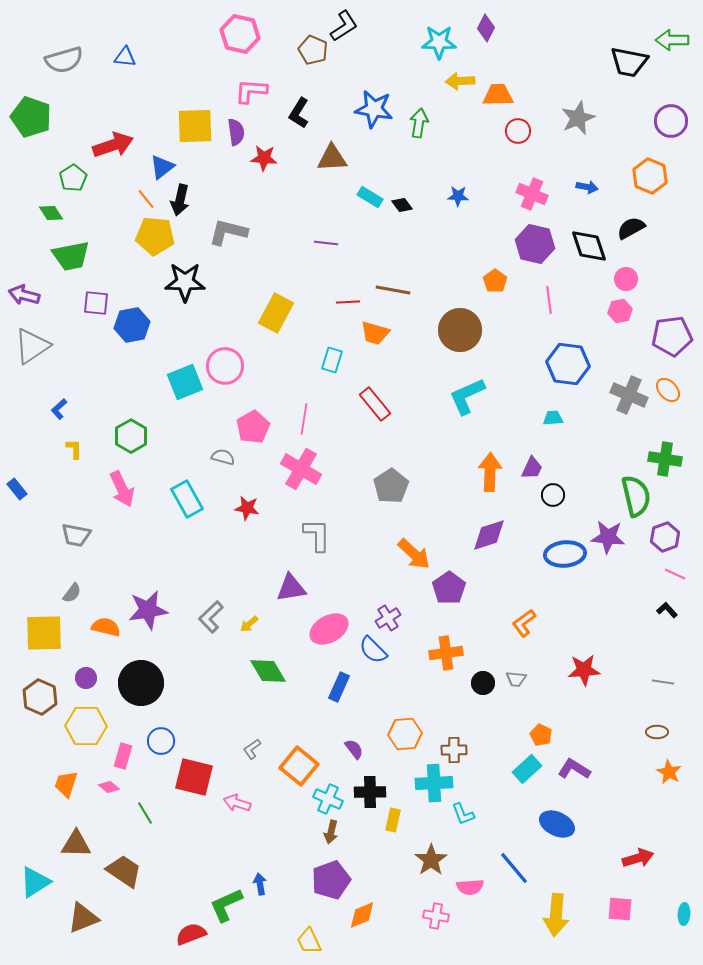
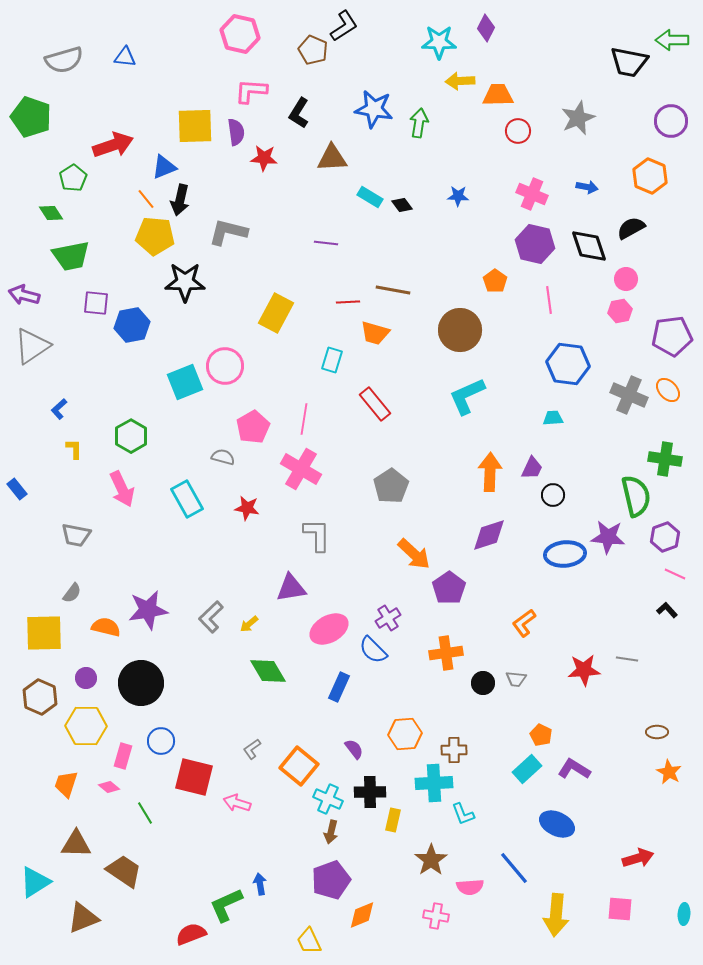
blue triangle at (162, 167): moved 2 px right; rotated 16 degrees clockwise
gray line at (663, 682): moved 36 px left, 23 px up
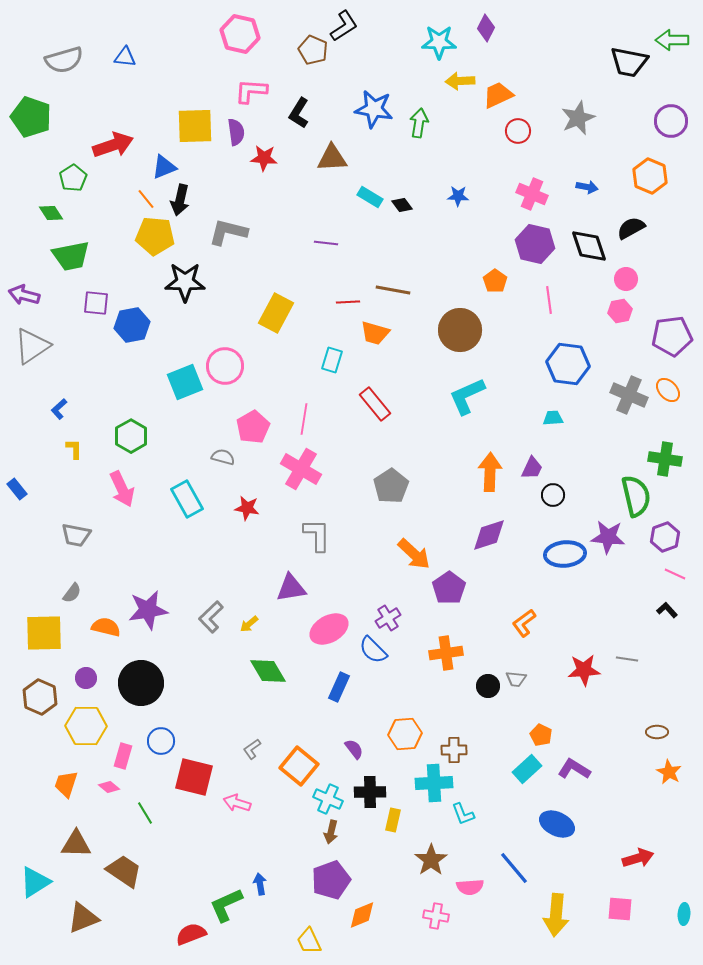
orange trapezoid at (498, 95): rotated 24 degrees counterclockwise
black circle at (483, 683): moved 5 px right, 3 px down
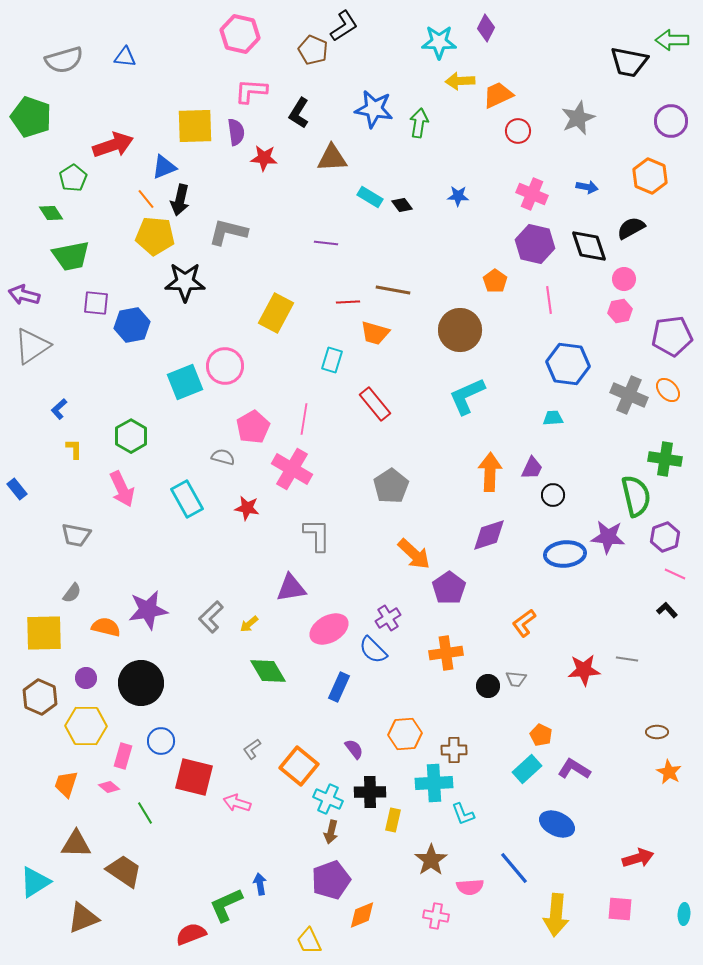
pink circle at (626, 279): moved 2 px left
pink cross at (301, 469): moved 9 px left
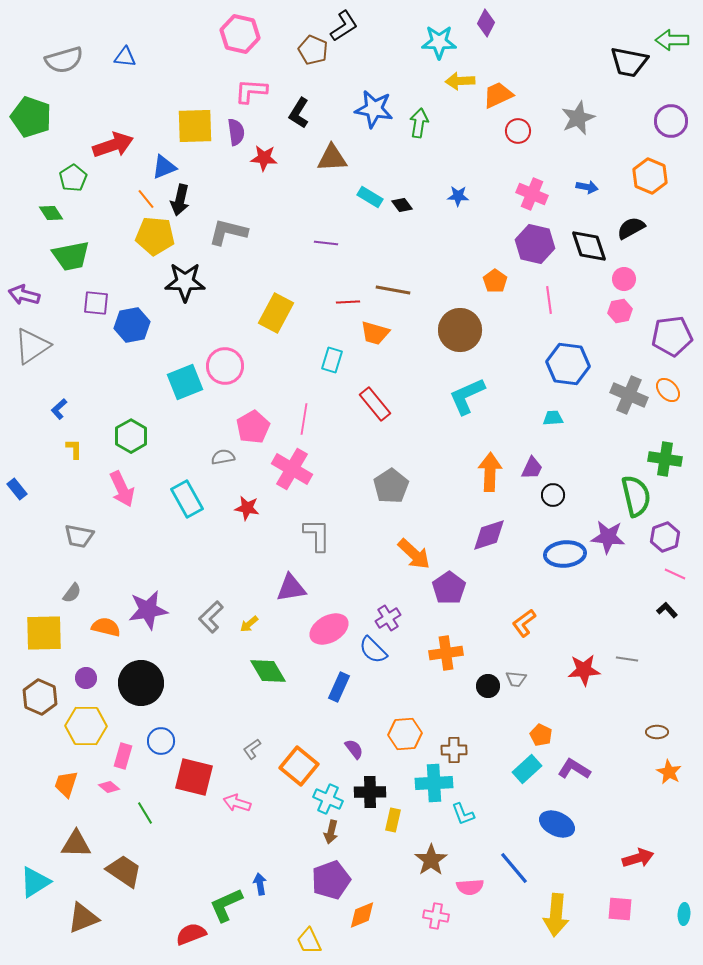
purple diamond at (486, 28): moved 5 px up
gray semicircle at (223, 457): rotated 25 degrees counterclockwise
gray trapezoid at (76, 535): moved 3 px right, 1 px down
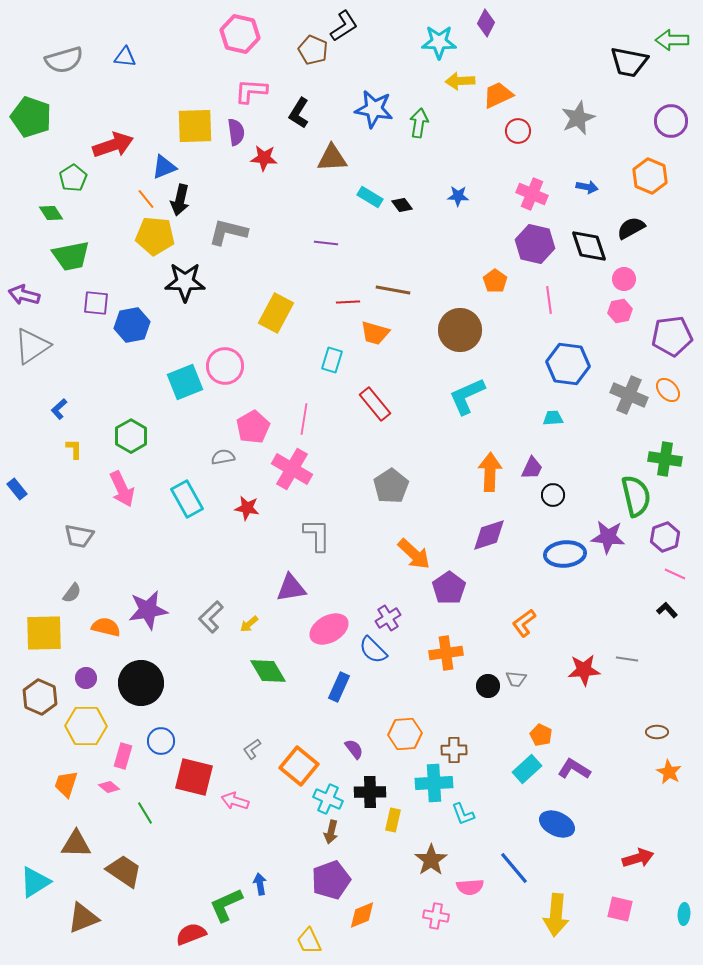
pink arrow at (237, 803): moved 2 px left, 2 px up
pink square at (620, 909): rotated 8 degrees clockwise
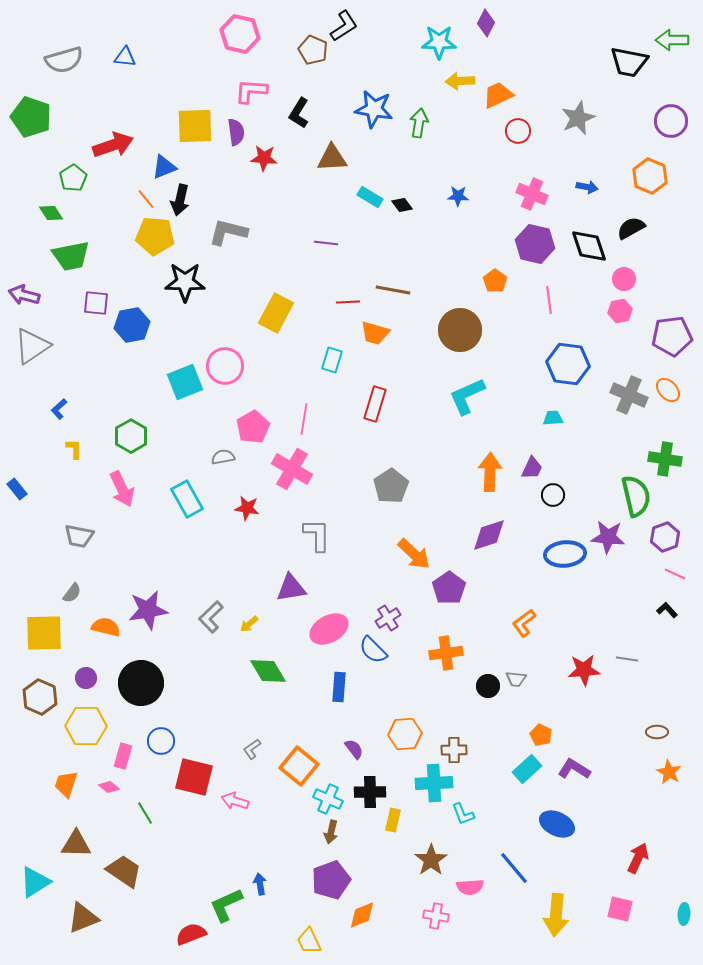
red rectangle at (375, 404): rotated 56 degrees clockwise
blue rectangle at (339, 687): rotated 20 degrees counterclockwise
red arrow at (638, 858): rotated 48 degrees counterclockwise
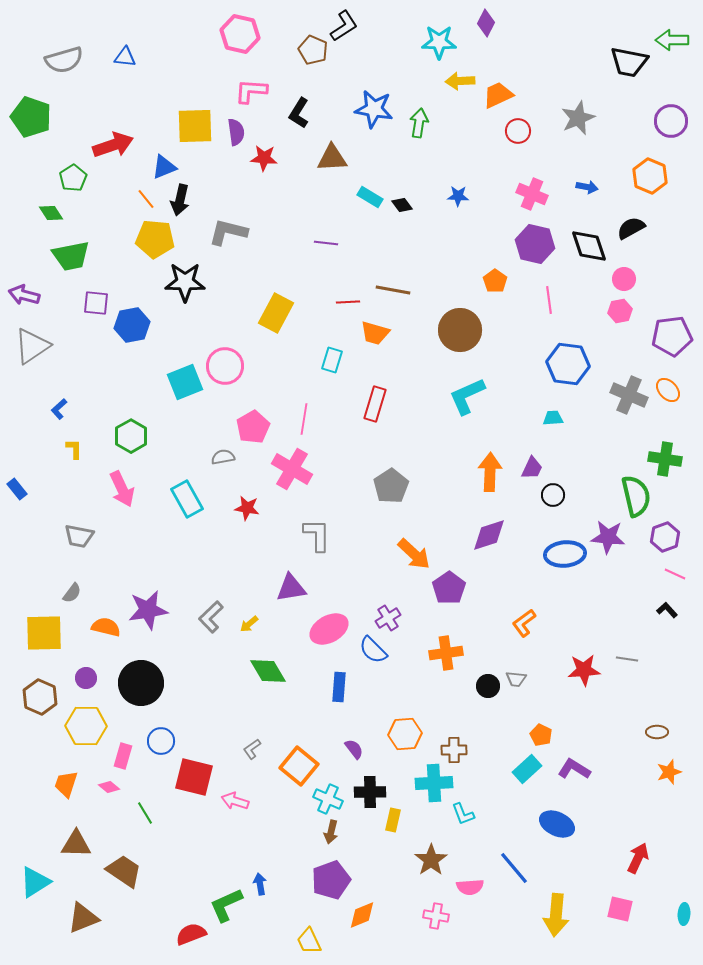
yellow pentagon at (155, 236): moved 3 px down
orange star at (669, 772): rotated 25 degrees clockwise
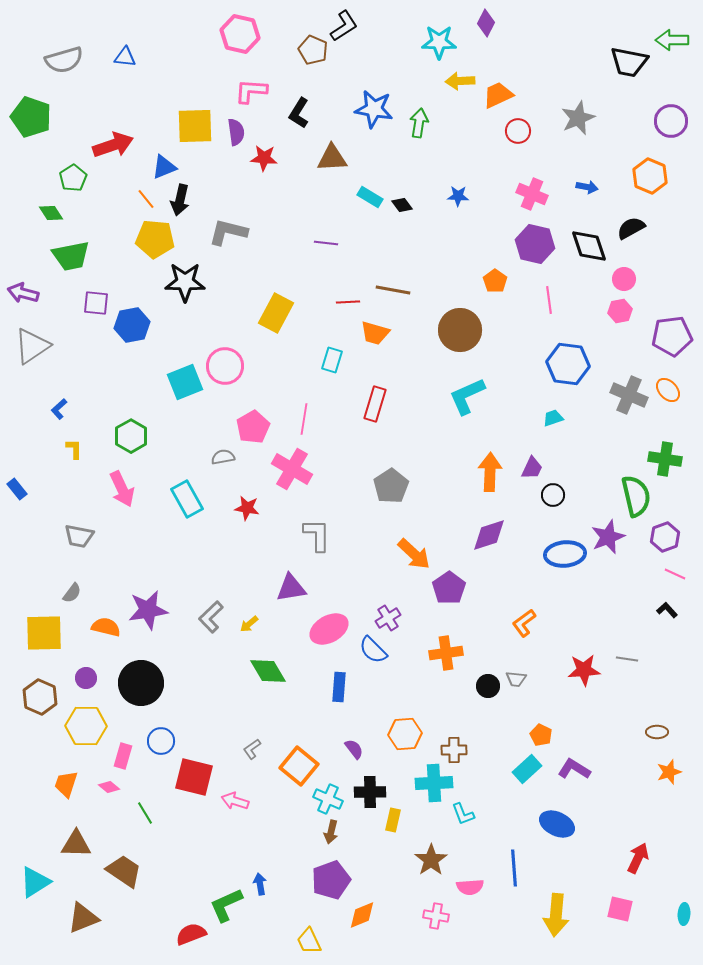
purple arrow at (24, 295): moved 1 px left, 2 px up
cyan trapezoid at (553, 418): rotated 15 degrees counterclockwise
purple star at (608, 537): rotated 28 degrees counterclockwise
blue line at (514, 868): rotated 36 degrees clockwise
